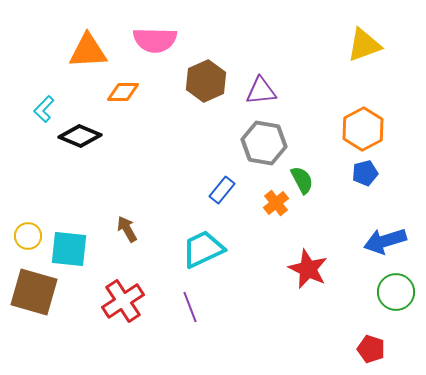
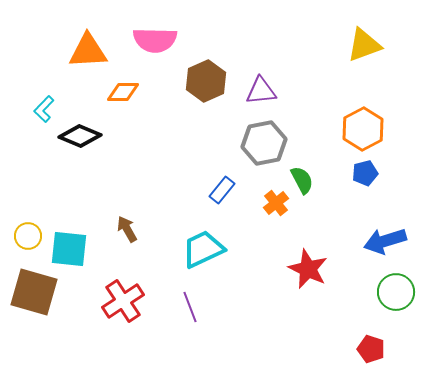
gray hexagon: rotated 21 degrees counterclockwise
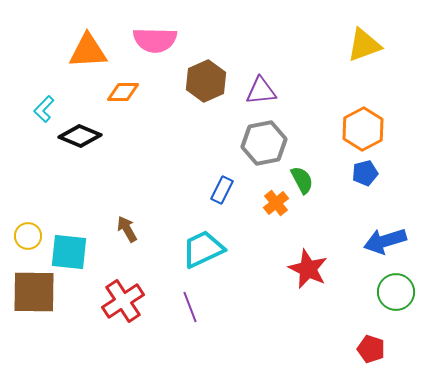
blue rectangle: rotated 12 degrees counterclockwise
cyan square: moved 3 px down
brown square: rotated 15 degrees counterclockwise
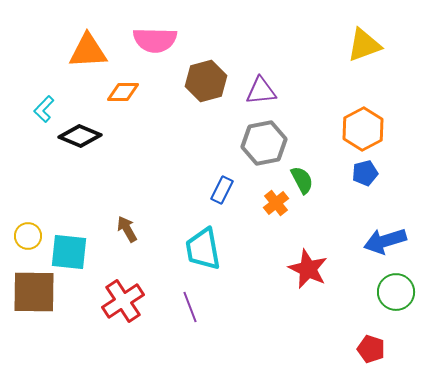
brown hexagon: rotated 9 degrees clockwise
cyan trapezoid: rotated 75 degrees counterclockwise
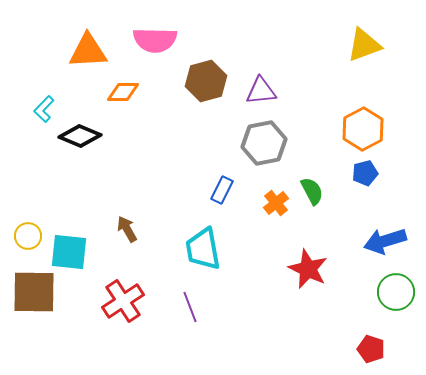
green semicircle: moved 10 px right, 11 px down
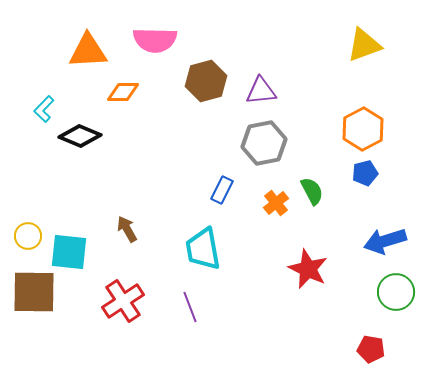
red pentagon: rotated 8 degrees counterclockwise
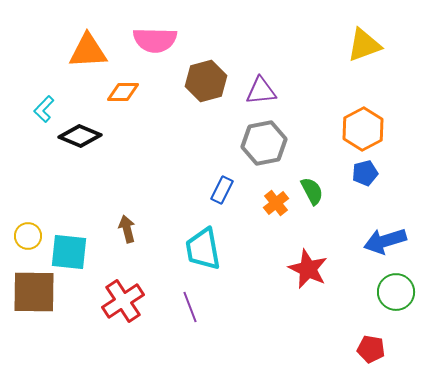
brown arrow: rotated 16 degrees clockwise
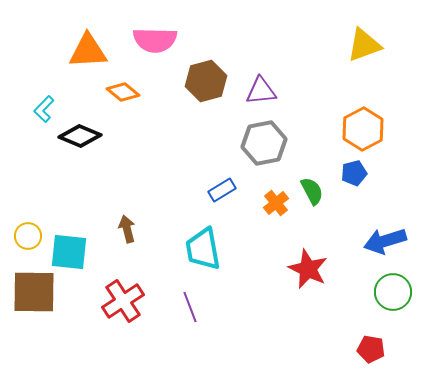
orange diamond: rotated 40 degrees clockwise
blue pentagon: moved 11 px left
blue rectangle: rotated 32 degrees clockwise
green circle: moved 3 px left
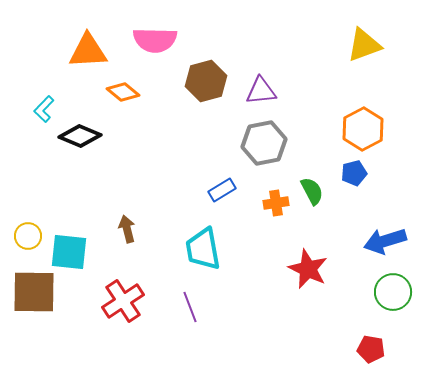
orange cross: rotated 30 degrees clockwise
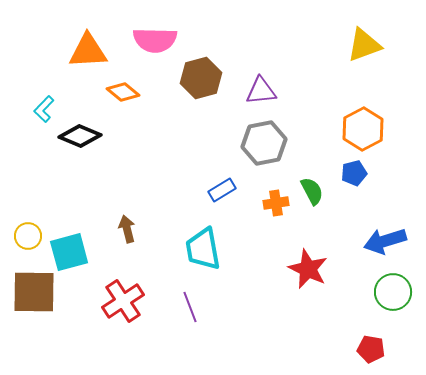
brown hexagon: moved 5 px left, 3 px up
cyan square: rotated 21 degrees counterclockwise
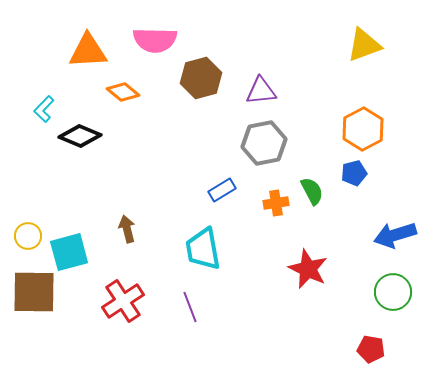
blue arrow: moved 10 px right, 6 px up
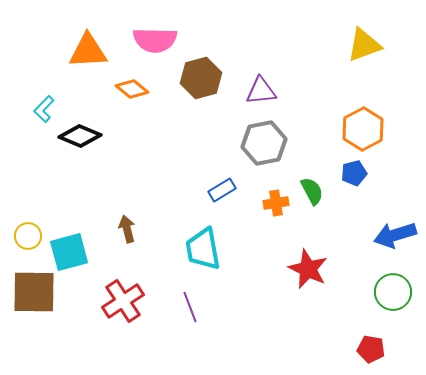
orange diamond: moved 9 px right, 3 px up
